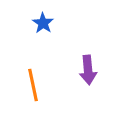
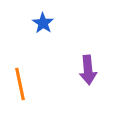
orange line: moved 13 px left, 1 px up
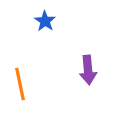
blue star: moved 2 px right, 2 px up
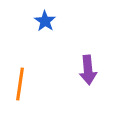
orange line: rotated 20 degrees clockwise
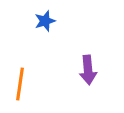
blue star: rotated 20 degrees clockwise
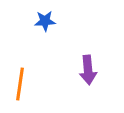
blue star: rotated 15 degrees clockwise
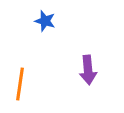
blue star: rotated 20 degrees clockwise
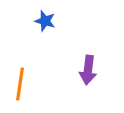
purple arrow: rotated 12 degrees clockwise
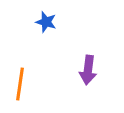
blue star: moved 1 px right, 1 px down
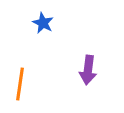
blue star: moved 3 px left, 1 px down; rotated 10 degrees clockwise
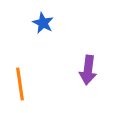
orange line: rotated 16 degrees counterclockwise
